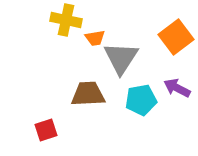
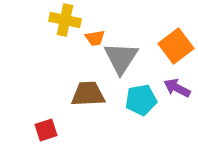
yellow cross: moved 1 px left
orange square: moved 9 px down
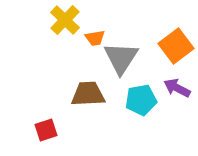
yellow cross: rotated 32 degrees clockwise
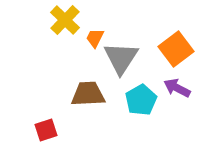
orange trapezoid: rotated 125 degrees clockwise
orange square: moved 3 px down
cyan pentagon: rotated 20 degrees counterclockwise
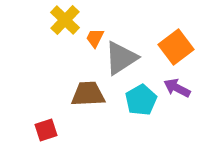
orange square: moved 2 px up
gray triangle: rotated 24 degrees clockwise
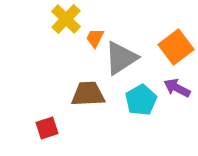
yellow cross: moved 1 px right, 1 px up
red square: moved 1 px right, 2 px up
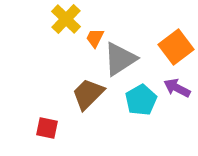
gray triangle: moved 1 px left, 1 px down
brown trapezoid: rotated 42 degrees counterclockwise
red square: rotated 30 degrees clockwise
